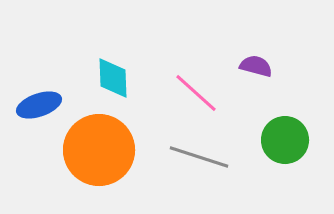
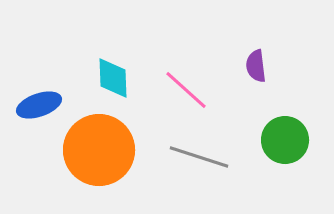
purple semicircle: rotated 112 degrees counterclockwise
pink line: moved 10 px left, 3 px up
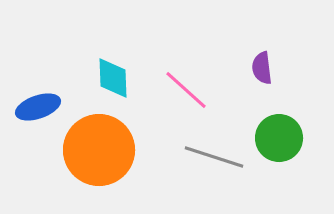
purple semicircle: moved 6 px right, 2 px down
blue ellipse: moved 1 px left, 2 px down
green circle: moved 6 px left, 2 px up
gray line: moved 15 px right
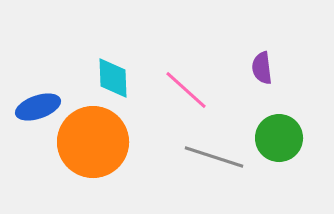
orange circle: moved 6 px left, 8 px up
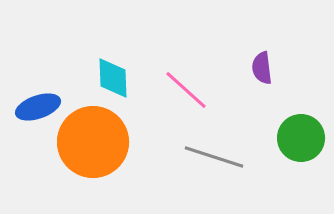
green circle: moved 22 px right
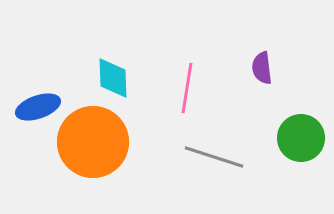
pink line: moved 1 px right, 2 px up; rotated 57 degrees clockwise
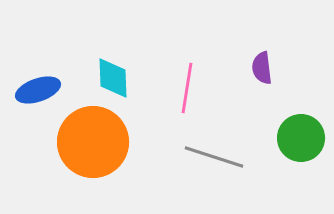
blue ellipse: moved 17 px up
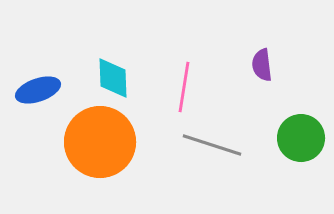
purple semicircle: moved 3 px up
pink line: moved 3 px left, 1 px up
orange circle: moved 7 px right
gray line: moved 2 px left, 12 px up
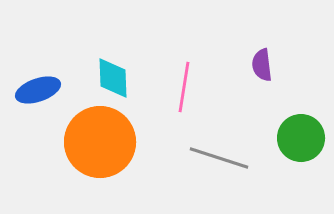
gray line: moved 7 px right, 13 px down
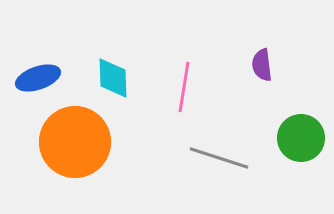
blue ellipse: moved 12 px up
orange circle: moved 25 px left
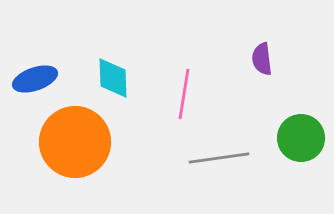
purple semicircle: moved 6 px up
blue ellipse: moved 3 px left, 1 px down
pink line: moved 7 px down
gray line: rotated 26 degrees counterclockwise
